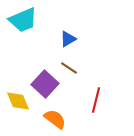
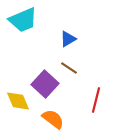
orange semicircle: moved 2 px left
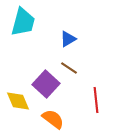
cyan trapezoid: moved 2 px down; rotated 52 degrees counterclockwise
purple square: moved 1 px right
red line: rotated 20 degrees counterclockwise
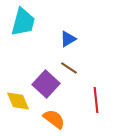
orange semicircle: moved 1 px right
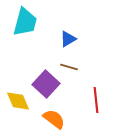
cyan trapezoid: moved 2 px right
brown line: moved 1 px up; rotated 18 degrees counterclockwise
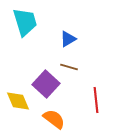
cyan trapezoid: rotated 32 degrees counterclockwise
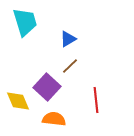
brown line: moved 1 px right, 1 px up; rotated 60 degrees counterclockwise
purple square: moved 1 px right, 3 px down
orange semicircle: rotated 30 degrees counterclockwise
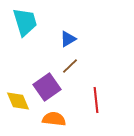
purple square: rotated 12 degrees clockwise
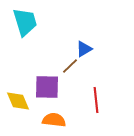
blue triangle: moved 16 px right, 10 px down
purple square: rotated 36 degrees clockwise
orange semicircle: moved 1 px down
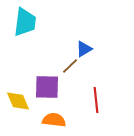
cyan trapezoid: rotated 24 degrees clockwise
